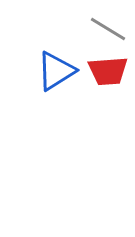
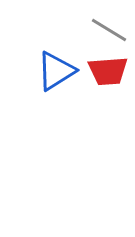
gray line: moved 1 px right, 1 px down
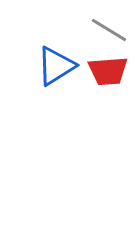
blue triangle: moved 5 px up
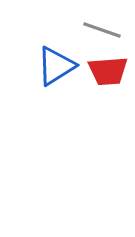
gray line: moved 7 px left; rotated 12 degrees counterclockwise
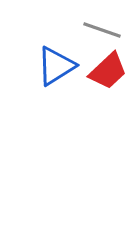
red trapezoid: rotated 39 degrees counterclockwise
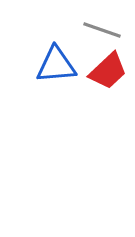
blue triangle: moved 1 px up; rotated 27 degrees clockwise
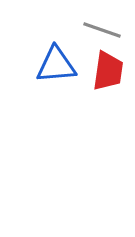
red trapezoid: rotated 39 degrees counterclockwise
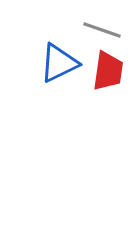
blue triangle: moved 3 px right, 2 px up; rotated 21 degrees counterclockwise
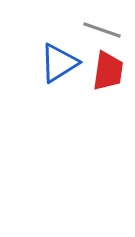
blue triangle: rotated 6 degrees counterclockwise
